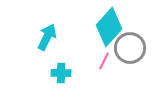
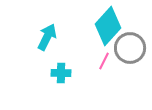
cyan diamond: moved 1 px left, 1 px up
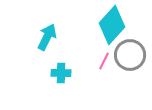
cyan diamond: moved 4 px right, 1 px up
gray circle: moved 7 px down
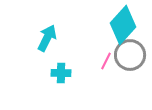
cyan diamond: moved 11 px right
cyan arrow: moved 1 px down
pink line: moved 2 px right
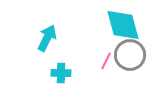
cyan diamond: rotated 57 degrees counterclockwise
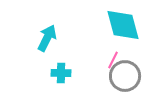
gray circle: moved 5 px left, 21 px down
pink line: moved 7 px right, 1 px up
